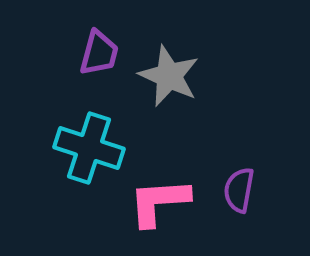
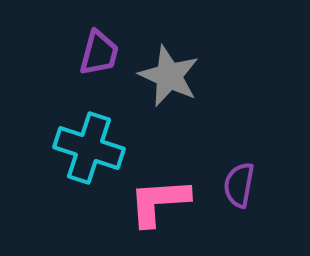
purple semicircle: moved 5 px up
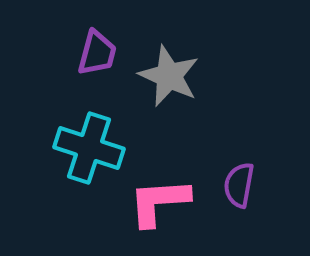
purple trapezoid: moved 2 px left
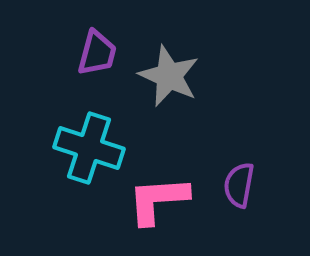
pink L-shape: moved 1 px left, 2 px up
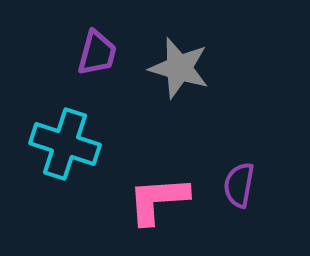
gray star: moved 10 px right, 8 px up; rotated 8 degrees counterclockwise
cyan cross: moved 24 px left, 4 px up
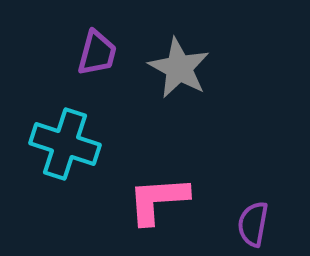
gray star: rotated 12 degrees clockwise
purple semicircle: moved 14 px right, 39 px down
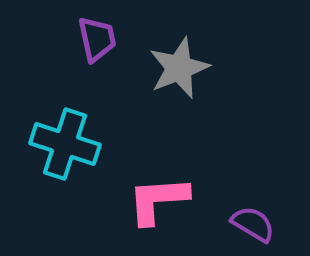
purple trapezoid: moved 14 px up; rotated 27 degrees counterclockwise
gray star: rotated 22 degrees clockwise
purple semicircle: rotated 111 degrees clockwise
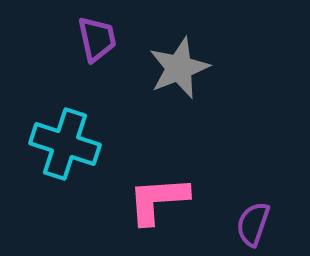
purple semicircle: rotated 102 degrees counterclockwise
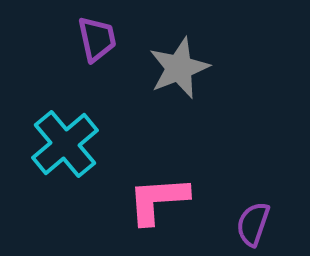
cyan cross: rotated 32 degrees clockwise
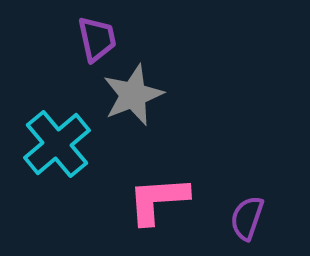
gray star: moved 46 px left, 27 px down
cyan cross: moved 8 px left
purple semicircle: moved 6 px left, 6 px up
